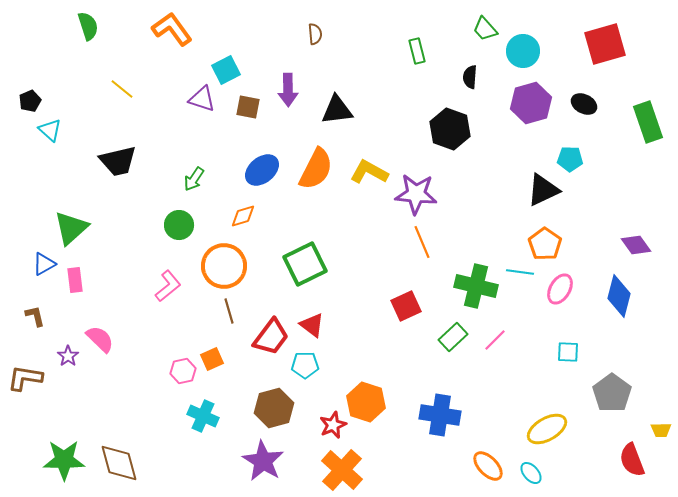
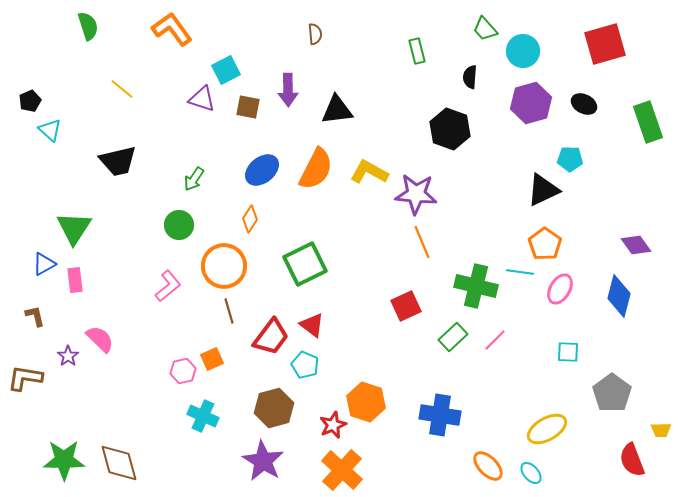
orange diamond at (243, 216): moved 7 px right, 3 px down; rotated 40 degrees counterclockwise
green triangle at (71, 228): moved 3 px right; rotated 15 degrees counterclockwise
cyan pentagon at (305, 365): rotated 24 degrees clockwise
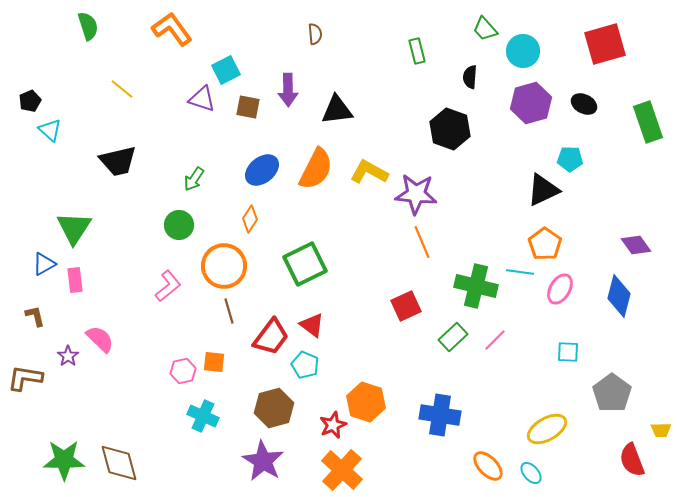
orange square at (212, 359): moved 2 px right, 3 px down; rotated 30 degrees clockwise
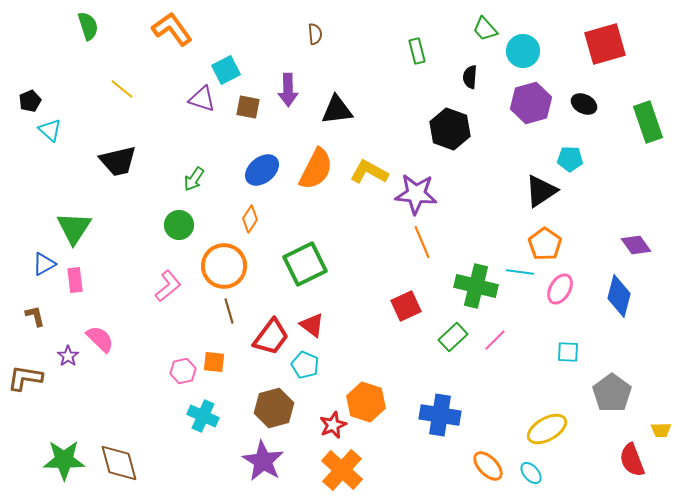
black triangle at (543, 190): moved 2 px left, 1 px down; rotated 9 degrees counterclockwise
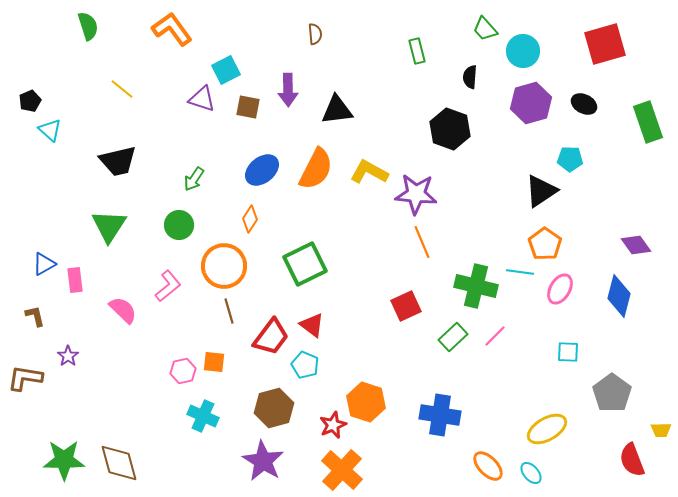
green triangle at (74, 228): moved 35 px right, 2 px up
pink semicircle at (100, 339): moved 23 px right, 29 px up
pink line at (495, 340): moved 4 px up
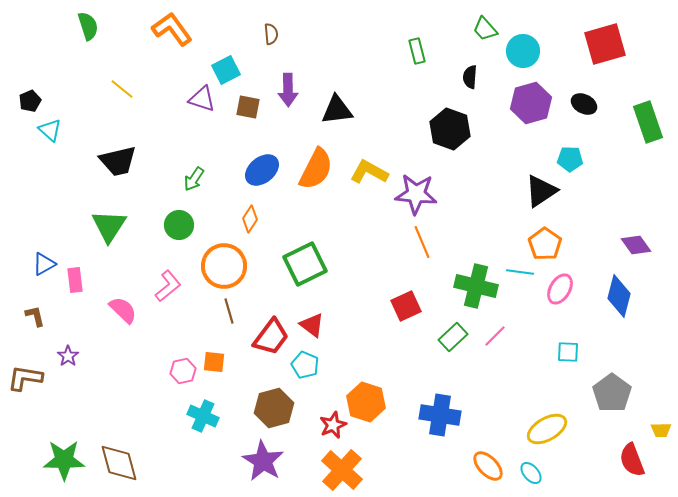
brown semicircle at (315, 34): moved 44 px left
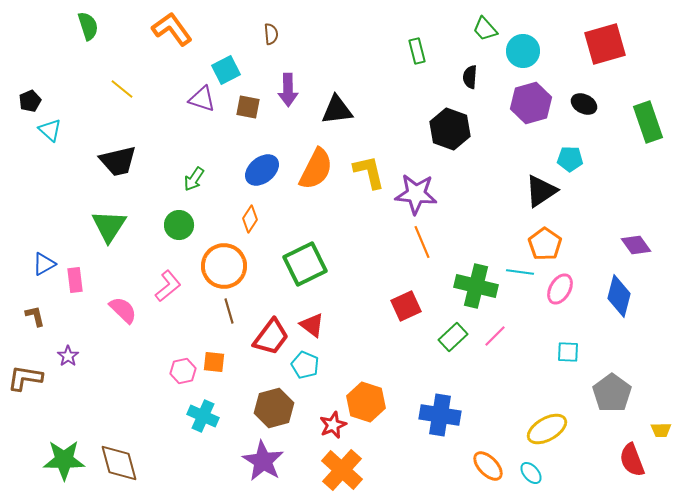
yellow L-shape at (369, 172): rotated 48 degrees clockwise
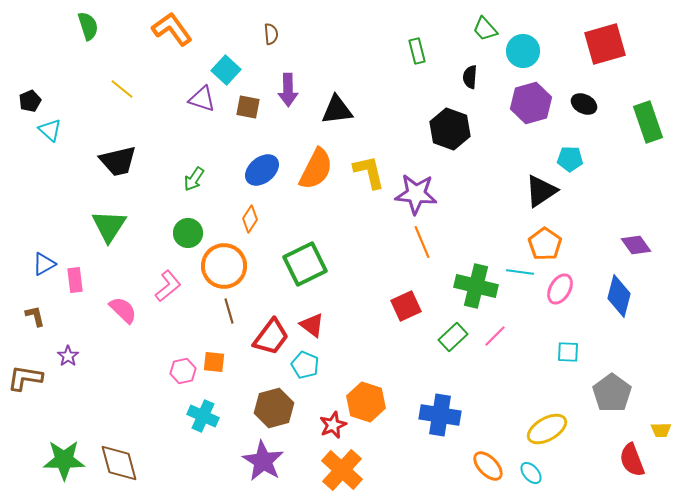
cyan square at (226, 70): rotated 20 degrees counterclockwise
green circle at (179, 225): moved 9 px right, 8 px down
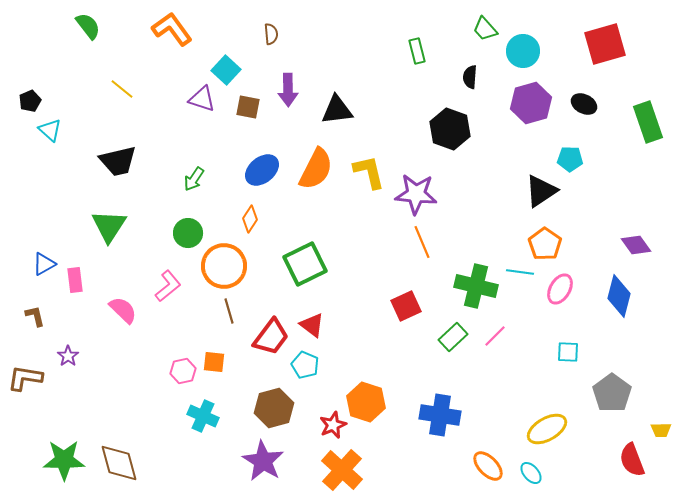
green semicircle at (88, 26): rotated 20 degrees counterclockwise
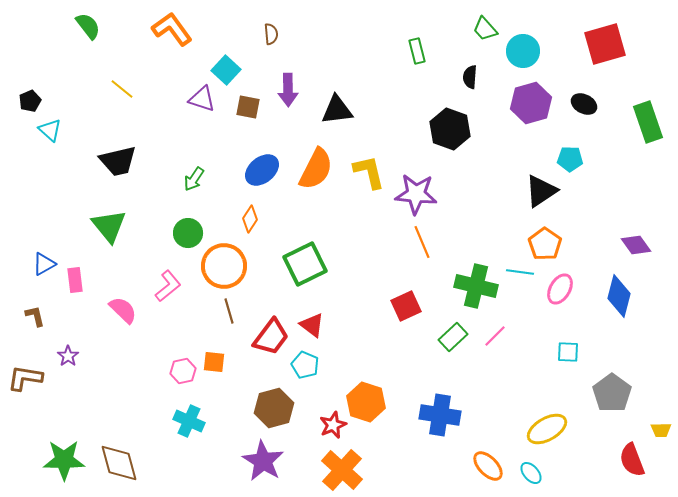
green triangle at (109, 226): rotated 12 degrees counterclockwise
cyan cross at (203, 416): moved 14 px left, 5 px down
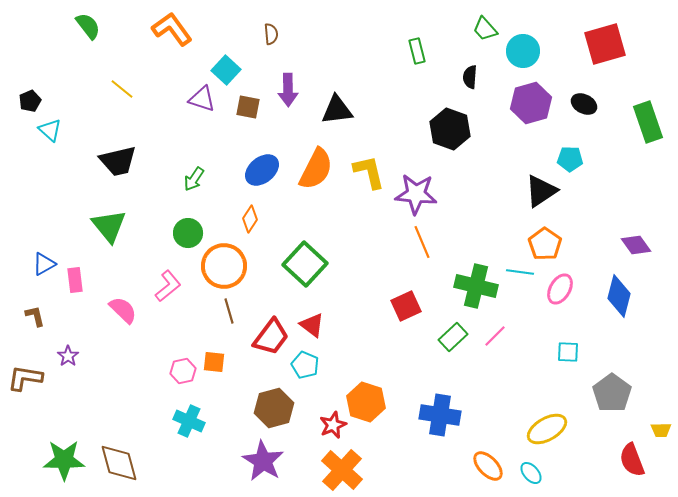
green square at (305, 264): rotated 21 degrees counterclockwise
